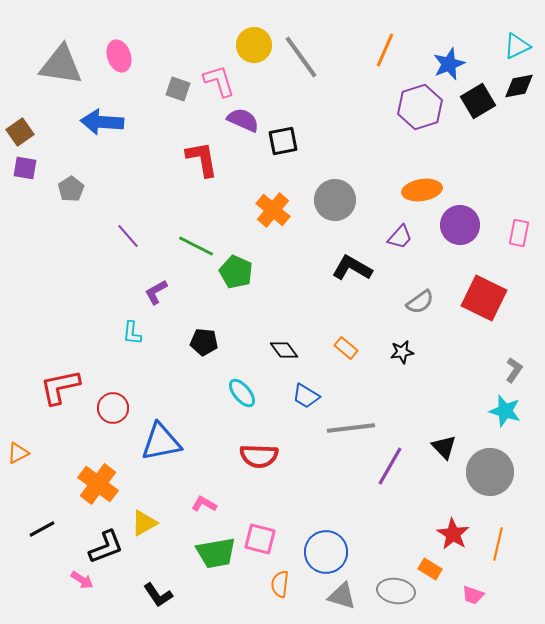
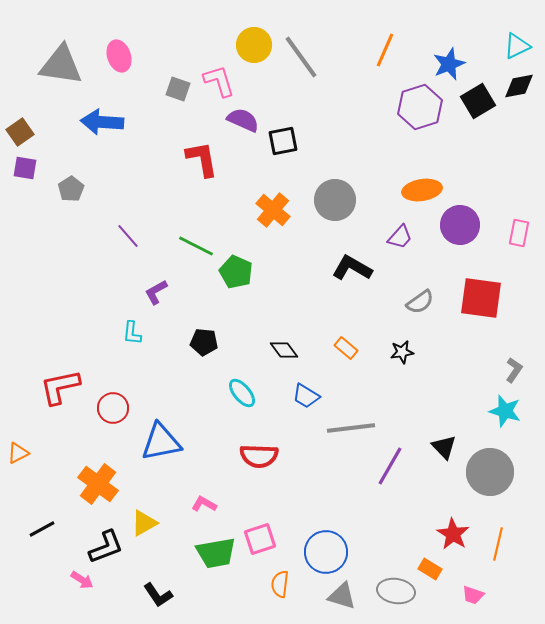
red square at (484, 298): moved 3 px left; rotated 18 degrees counterclockwise
pink square at (260, 539): rotated 32 degrees counterclockwise
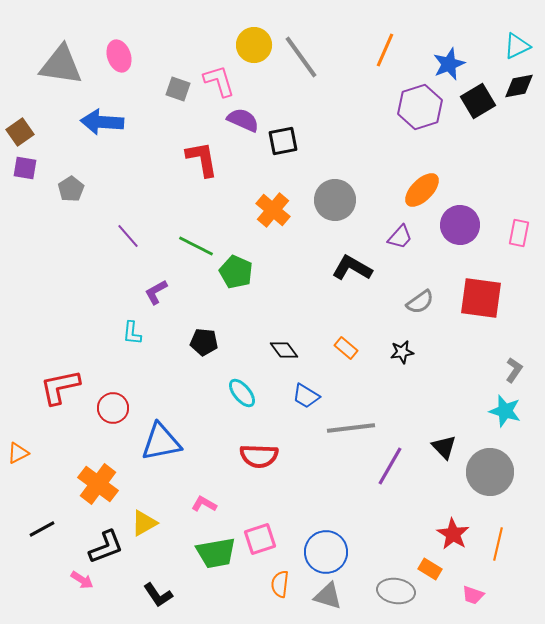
orange ellipse at (422, 190): rotated 36 degrees counterclockwise
gray triangle at (342, 596): moved 14 px left
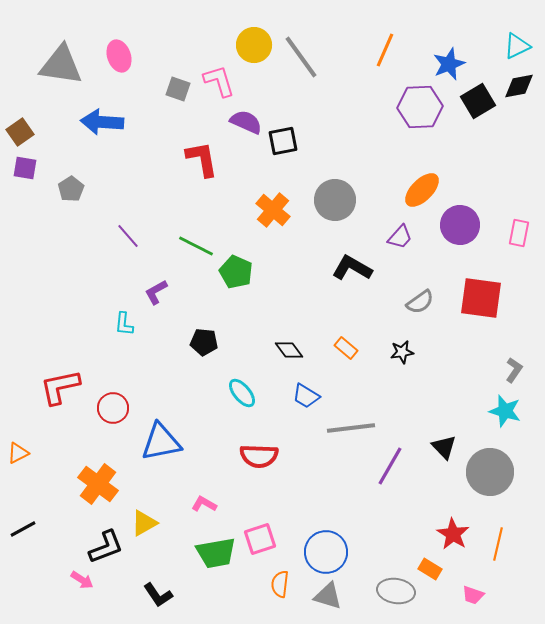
purple hexagon at (420, 107): rotated 15 degrees clockwise
purple semicircle at (243, 120): moved 3 px right, 2 px down
cyan L-shape at (132, 333): moved 8 px left, 9 px up
black diamond at (284, 350): moved 5 px right
black line at (42, 529): moved 19 px left
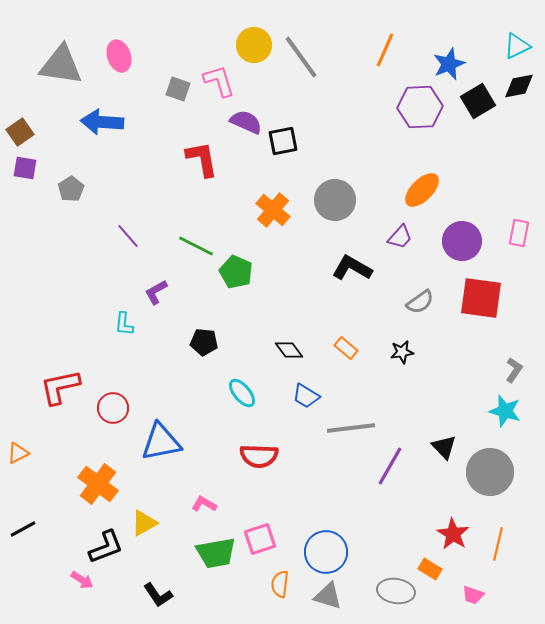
purple circle at (460, 225): moved 2 px right, 16 px down
